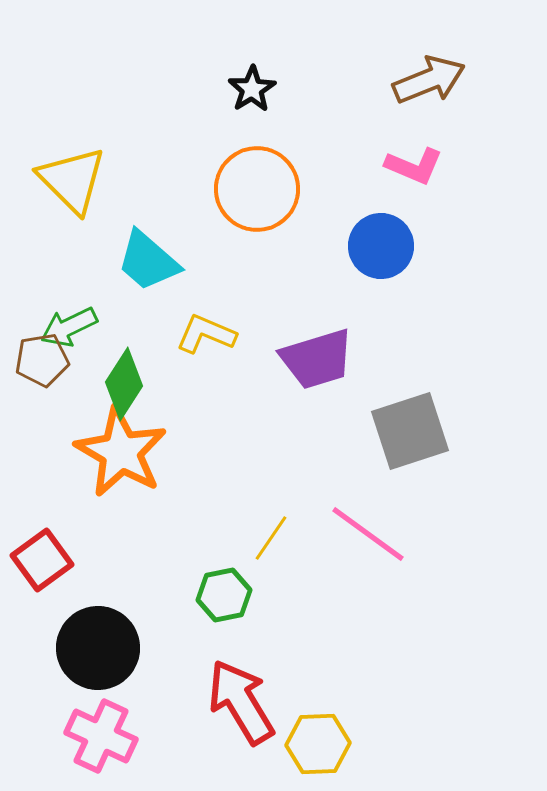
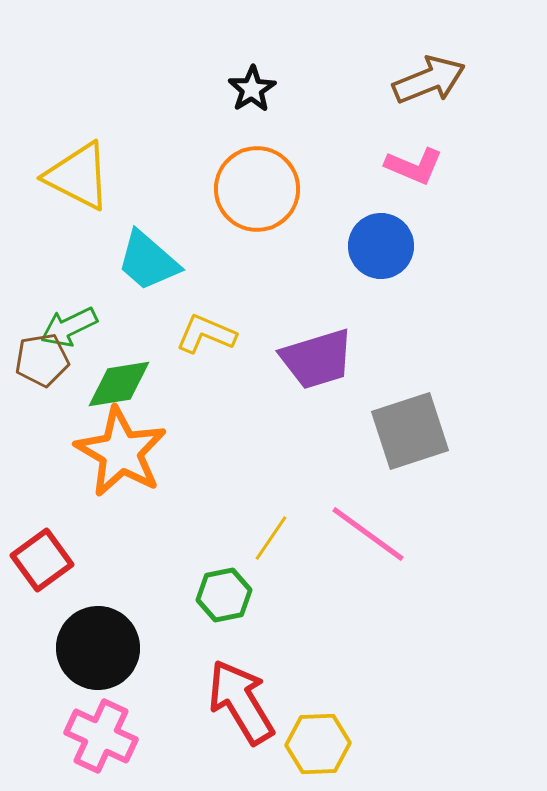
yellow triangle: moved 6 px right, 4 px up; rotated 18 degrees counterclockwise
green diamond: moved 5 px left; rotated 48 degrees clockwise
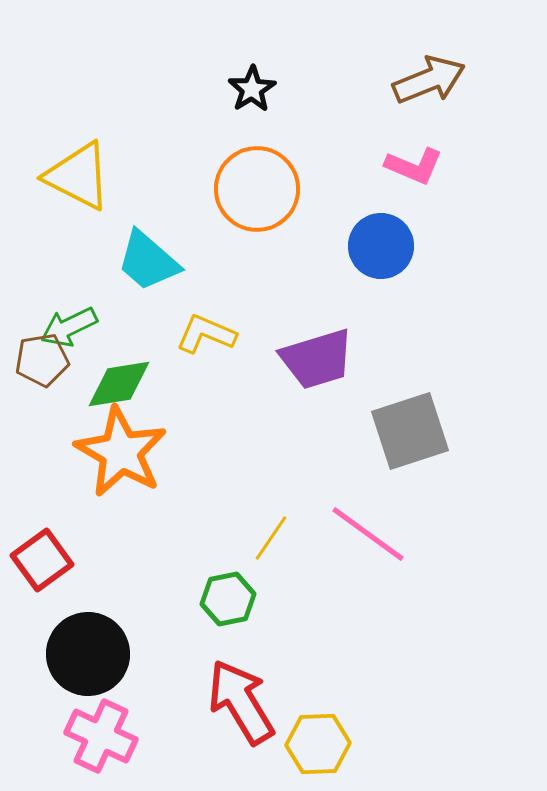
green hexagon: moved 4 px right, 4 px down
black circle: moved 10 px left, 6 px down
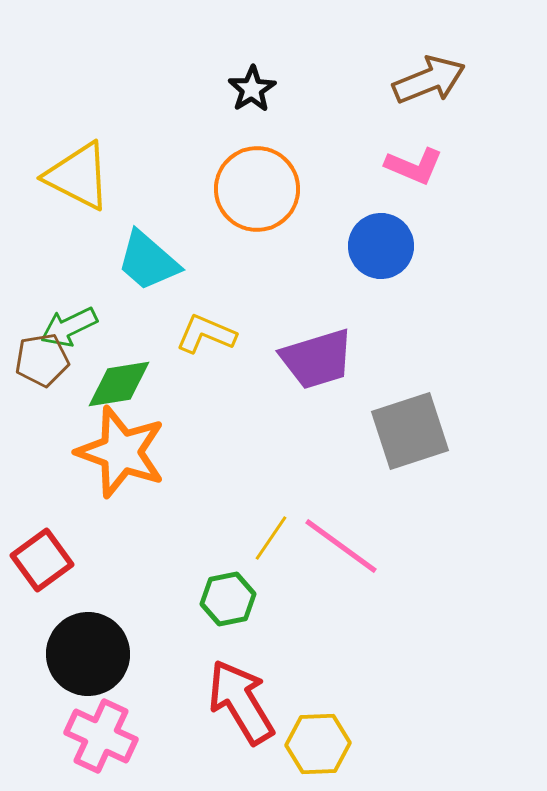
orange star: rotated 10 degrees counterclockwise
pink line: moved 27 px left, 12 px down
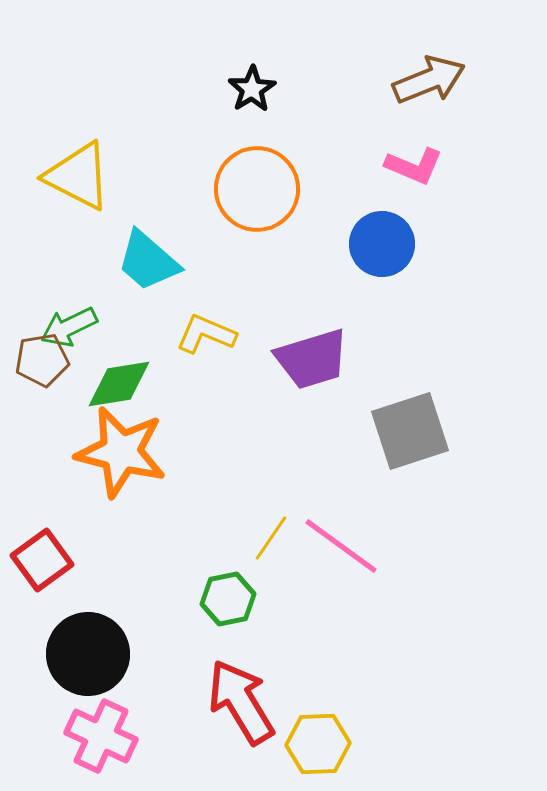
blue circle: moved 1 px right, 2 px up
purple trapezoid: moved 5 px left
orange star: rotated 6 degrees counterclockwise
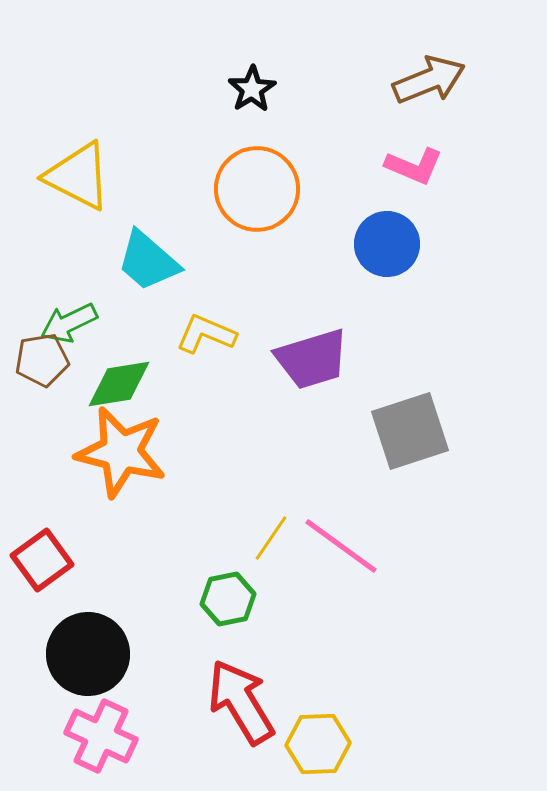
blue circle: moved 5 px right
green arrow: moved 4 px up
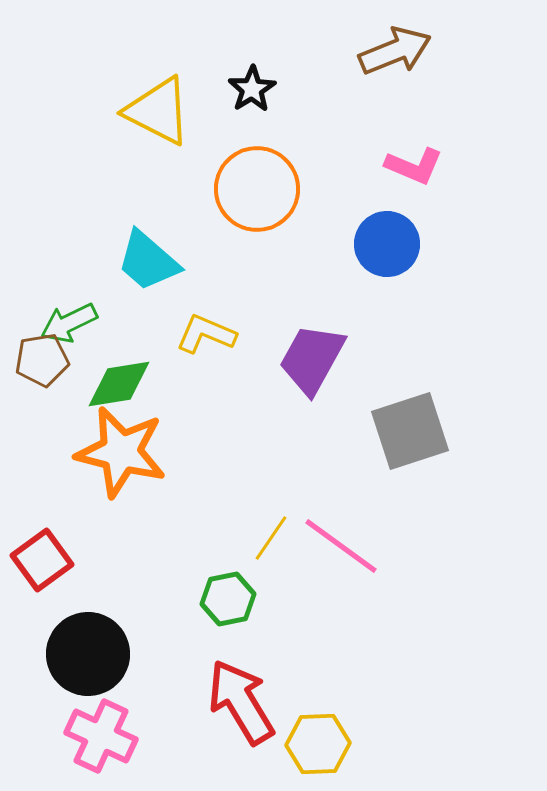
brown arrow: moved 34 px left, 29 px up
yellow triangle: moved 80 px right, 65 px up
purple trapezoid: rotated 136 degrees clockwise
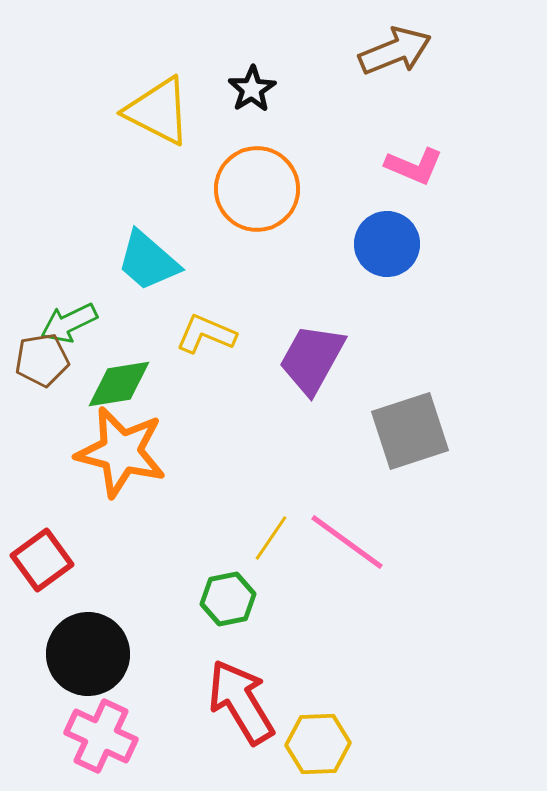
pink line: moved 6 px right, 4 px up
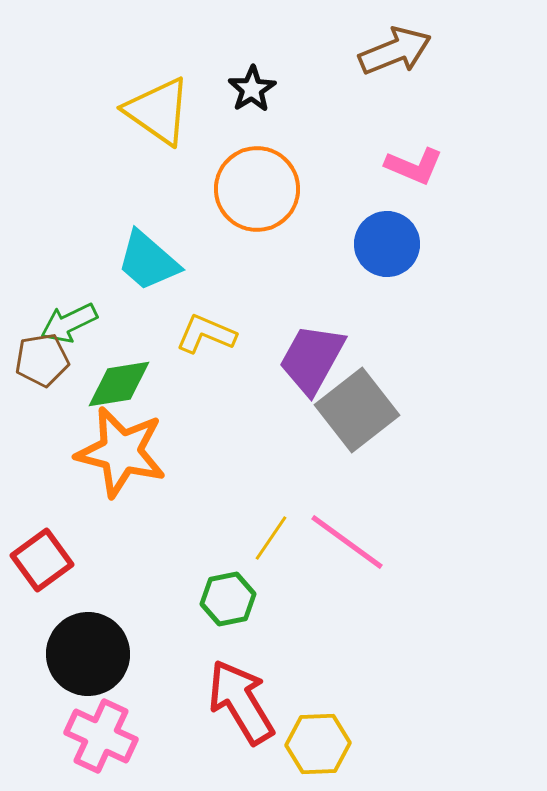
yellow triangle: rotated 8 degrees clockwise
gray square: moved 53 px left, 21 px up; rotated 20 degrees counterclockwise
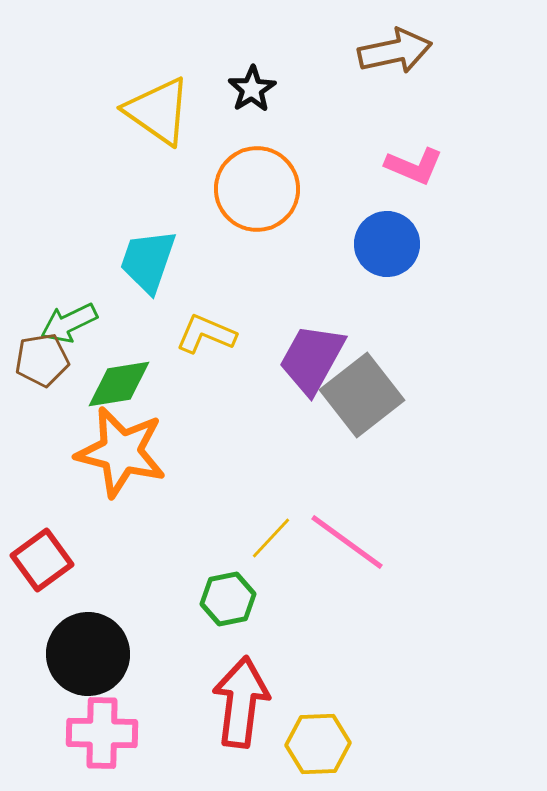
brown arrow: rotated 10 degrees clockwise
cyan trapezoid: rotated 68 degrees clockwise
gray square: moved 5 px right, 15 px up
yellow line: rotated 9 degrees clockwise
red arrow: rotated 38 degrees clockwise
pink cross: moved 1 px right, 3 px up; rotated 24 degrees counterclockwise
